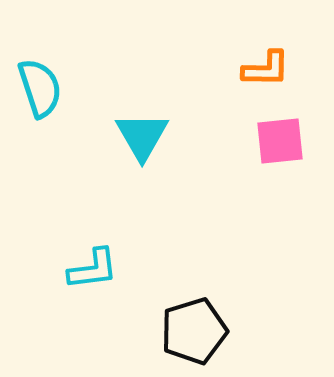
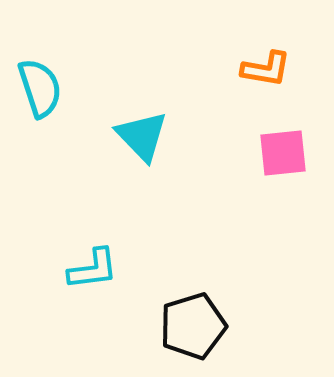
orange L-shape: rotated 9 degrees clockwise
cyan triangle: rotated 14 degrees counterclockwise
pink square: moved 3 px right, 12 px down
black pentagon: moved 1 px left, 5 px up
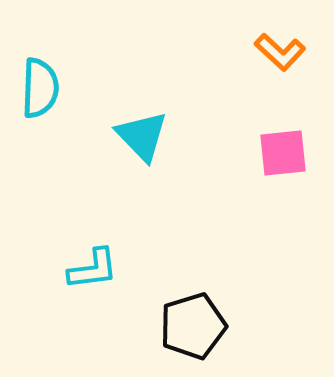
orange L-shape: moved 14 px right, 17 px up; rotated 33 degrees clockwise
cyan semicircle: rotated 20 degrees clockwise
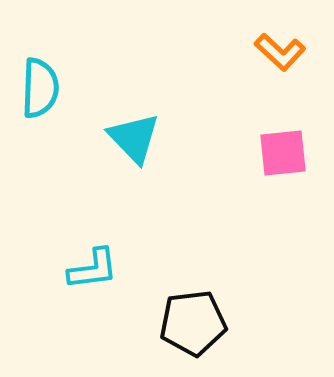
cyan triangle: moved 8 px left, 2 px down
black pentagon: moved 3 px up; rotated 10 degrees clockwise
